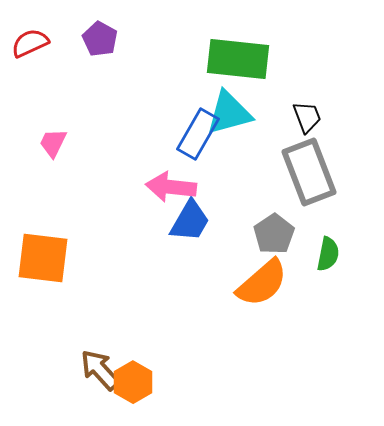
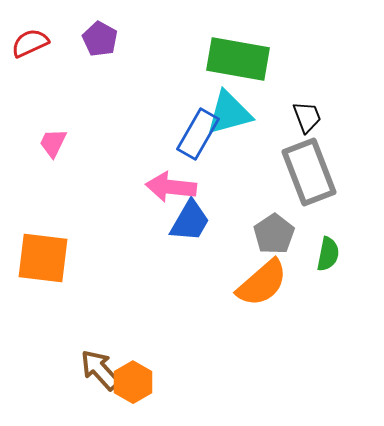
green rectangle: rotated 4 degrees clockwise
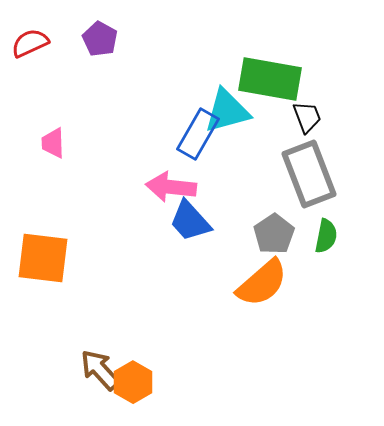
green rectangle: moved 32 px right, 20 px down
cyan triangle: moved 2 px left, 2 px up
pink trapezoid: rotated 28 degrees counterclockwise
gray rectangle: moved 2 px down
blue trapezoid: rotated 108 degrees clockwise
green semicircle: moved 2 px left, 18 px up
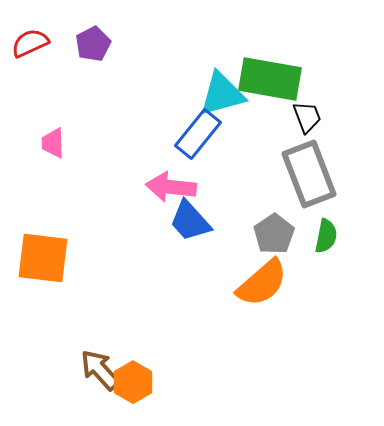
purple pentagon: moved 7 px left, 5 px down; rotated 16 degrees clockwise
cyan triangle: moved 5 px left, 17 px up
blue rectangle: rotated 9 degrees clockwise
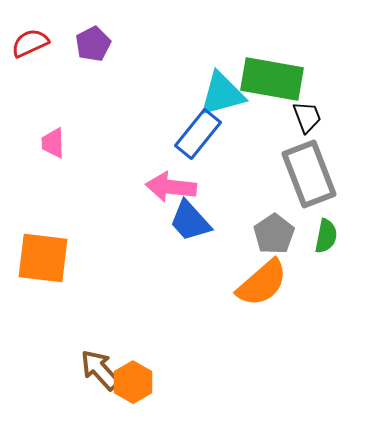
green rectangle: moved 2 px right
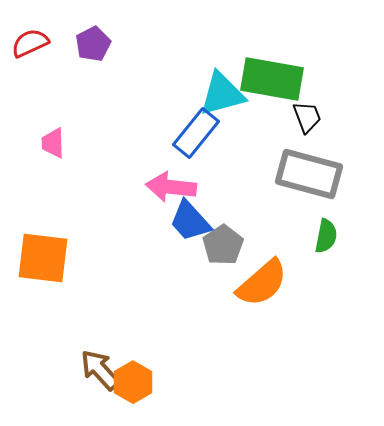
blue rectangle: moved 2 px left, 1 px up
gray rectangle: rotated 54 degrees counterclockwise
gray pentagon: moved 51 px left, 11 px down
